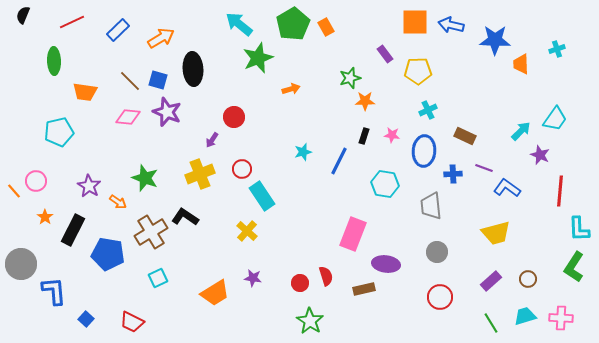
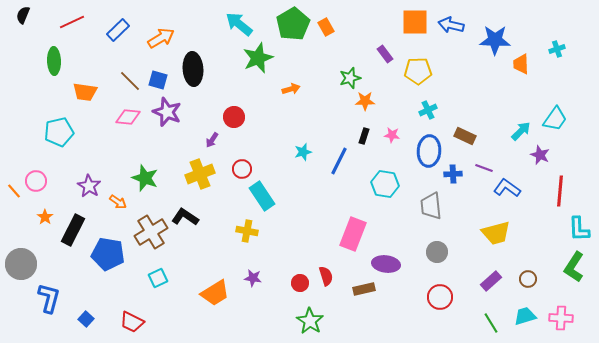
blue ellipse at (424, 151): moved 5 px right
yellow cross at (247, 231): rotated 30 degrees counterclockwise
blue L-shape at (54, 291): moved 5 px left, 7 px down; rotated 20 degrees clockwise
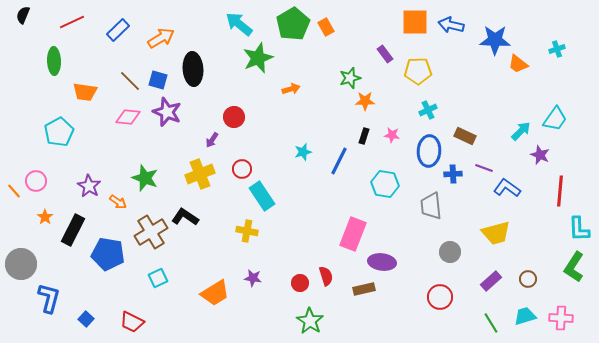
orange trapezoid at (521, 64): moved 3 px left; rotated 50 degrees counterclockwise
cyan pentagon at (59, 132): rotated 16 degrees counterclockwise
gray circle at (437, 252): moved 13 px right
purple ellipse at (386, 264): moved 4 px left, 2 px up
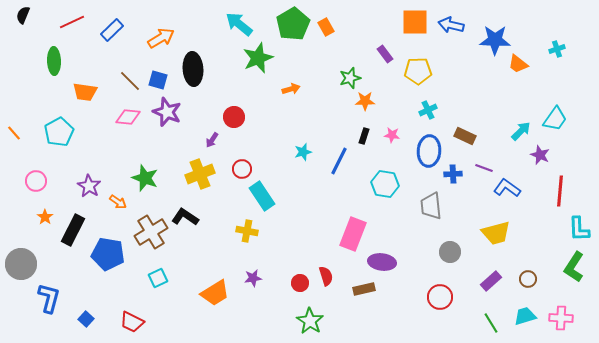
blue rectangle at (118, 30): moved 6 px left
orange line at (14, 191): moved 58 px up
purple star at (253, 278): rotated 18 degrees counterclockwise
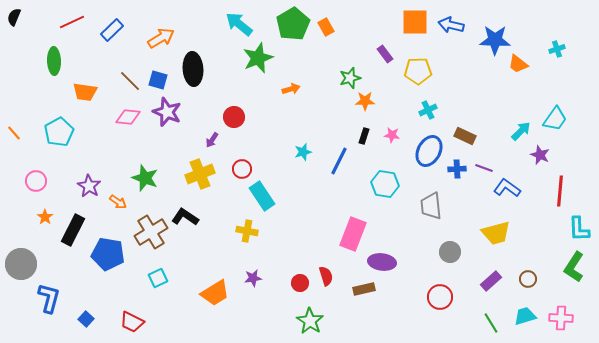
black semicircle at (23, 15): moved 9 px left, 2 px down
blue ellipse at (429, 151): rotated 24 degrees clockwise
blue cross at (453, 174): moved 4 px right, 5 px up
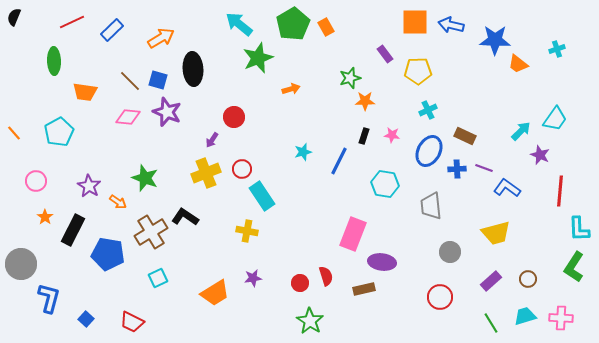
yellow cross at (200, 174): moved 6 px right, 1 px up
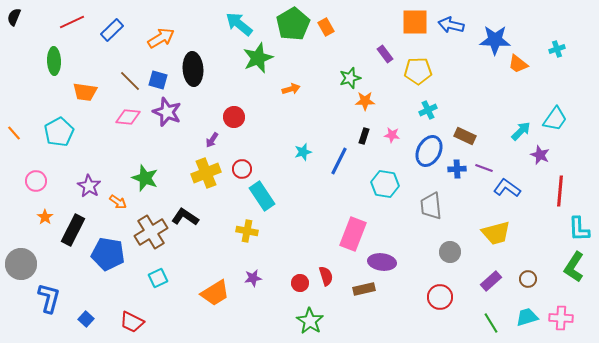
cyan trapezoid at (525, 316): moved 2 px right, 1 px down
